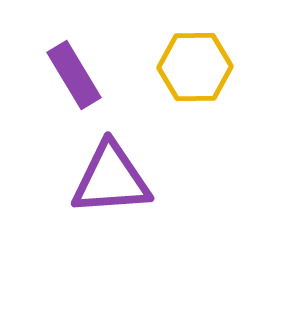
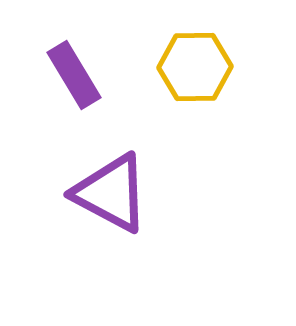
purple triangle: moved 14 px down; rotated 32 degrees clockwise
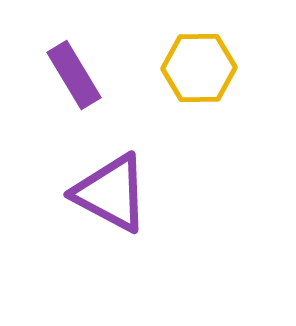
yellow hexagon: moved 4 px right, 1 px down
